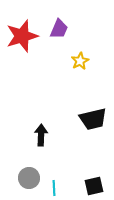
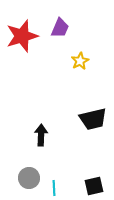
purple trapezoid: moved 1 px right, 1 px up
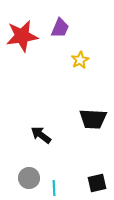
red star: rotated 8 degrees clockwise
yellow star: moved 1 px up
black trapezoid: rotated 16 degrees clockwise
black arrow: rotated 55 degrees counterclockwise
black square: moved 3 px right, 3 px up
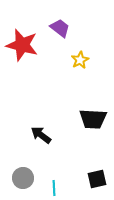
purple trapezoid: rotated 75 degrees counterclockwise
red star: moved 9 px down; rotated 24 degrees clockwise
gray circle: moved 6 px left
black square: moved 4 px up
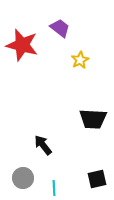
black arrow: moved 2 px right, 10 px down; rotated 15 degrees clockwise
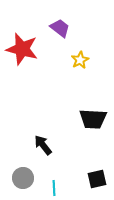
red star: moved 4 px down
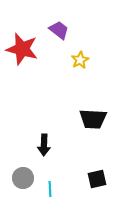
purple trapezoid: moved 1 px left, 2 px down
black arrow: moved 1 px right; rotated 140 degrees counterclockwise
cyan line: moved 4 px left, 1 px down
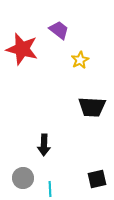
black trapezoid: moved 1 px left, 12 px up
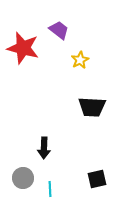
red star: moved 1 px right, 1 px up
black arrow: moved 3 px down
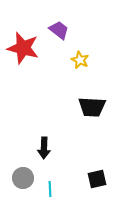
yellow star: rotated 18 degrees counterclockwise
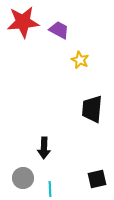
purple trapezoid: rotated 10 degrees counterclockwise
red star: moved 26 px up; rotated 20 degrees counterclockwise
black trapezoid: moved 2 px down; rotated 92 degrees clockwise
